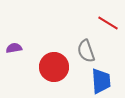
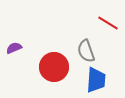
purple semicircle: rotated 14 degrees counterclockwise
blue trapezoid: moved 5 px left, 1 px up; rotated 8 degrees clockwise
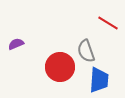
purple semicircle: moved 2 px right, 4 px up
red circle: moved 6 px right
blue trapezoid: moved 3 px right
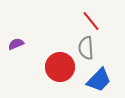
red line: moved 17 px left, 2 px up; rotated 20 degrees clockwise
gray semicircle: moved 3 px up; rotated 15 degrees clockwise
blue trapezoid: rotated 40 degrees clockwise
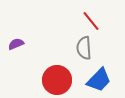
gray semicircle: moved 2 px left
red circle: moved 3 px left, 13 px down
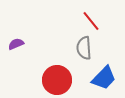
blue trapezoid: moved 5 px right, 2 px up
